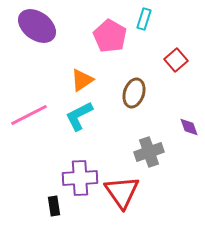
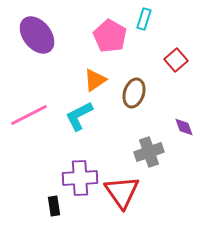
purple ellipse: moved 9 px down; rotated 15 degrees clockwise
orange triangle: moved 13 px right
purple diamond: moved 5 px left
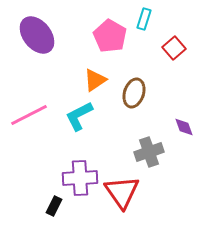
red square: moved 2 px left, 12 px up
black rectangle: rotated 36 degrees clockwise
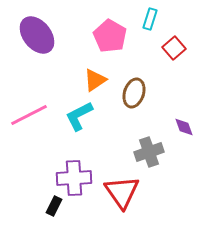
cyan rectangle: moved 6 px right
purple cross: moved 6 px left
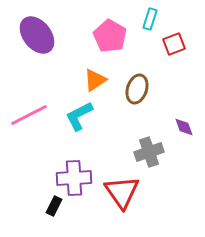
red square: moved 4 px up; rotated 20 degrees clockwise
brown ellipse: moved 3 px right, 4 px up
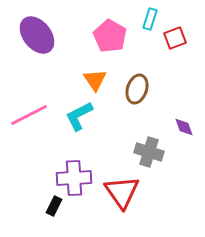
red square: moved 1 px right, 6 px up
orange triangle: rotated 30 degrees counterclockwise
gray cross: rotated 36 degrees clockwise
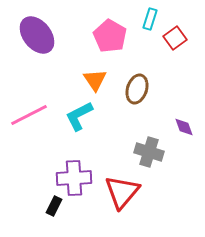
red square: rotated 15 degrees counterclockwise
red triangle: rotated 15 degrees clockwise
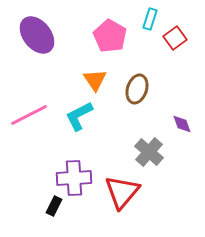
purple diamond: moved 2 px left, 3 px up
gray cross: rotated 24 degrees clockwise
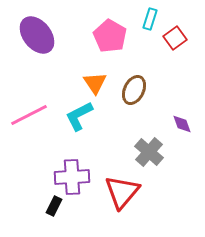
orange triangle: moved 3 px down
brown ellipse: moved 3 px left, 1 px down; rotated 8 degrees clockwise
purple cross: moved 2 px left, 1 px up
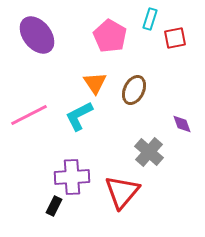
red square: rotated 25 degrees clockwise
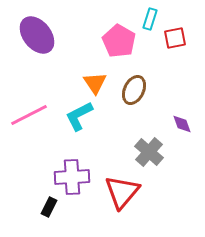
pink pentagon: moved 9 px right, 5 px down
black rectangle: moved 5 px left, 1 px down
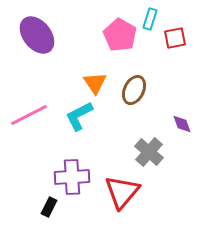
pink pentagon: moved 1 px right, 6 px up
